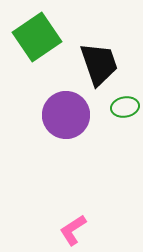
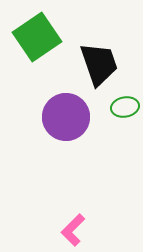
purple circle: moved 2 px down
pink L-shape: rotated 12 degrees counterclockwise
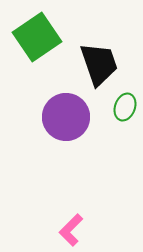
green ellipse: rotated 60 degrees counterclockwise
pink L-shape: moved 2 px left
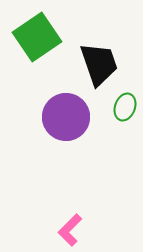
pink L-shape: moved 1 px left
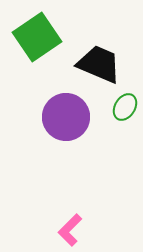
black trapezoid: rotated 48 degrees counterclockwise
green ellipse: rotated 12 degrees clockwise
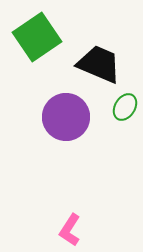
pink L-shape: rotated 12 degrees counterclockwise
